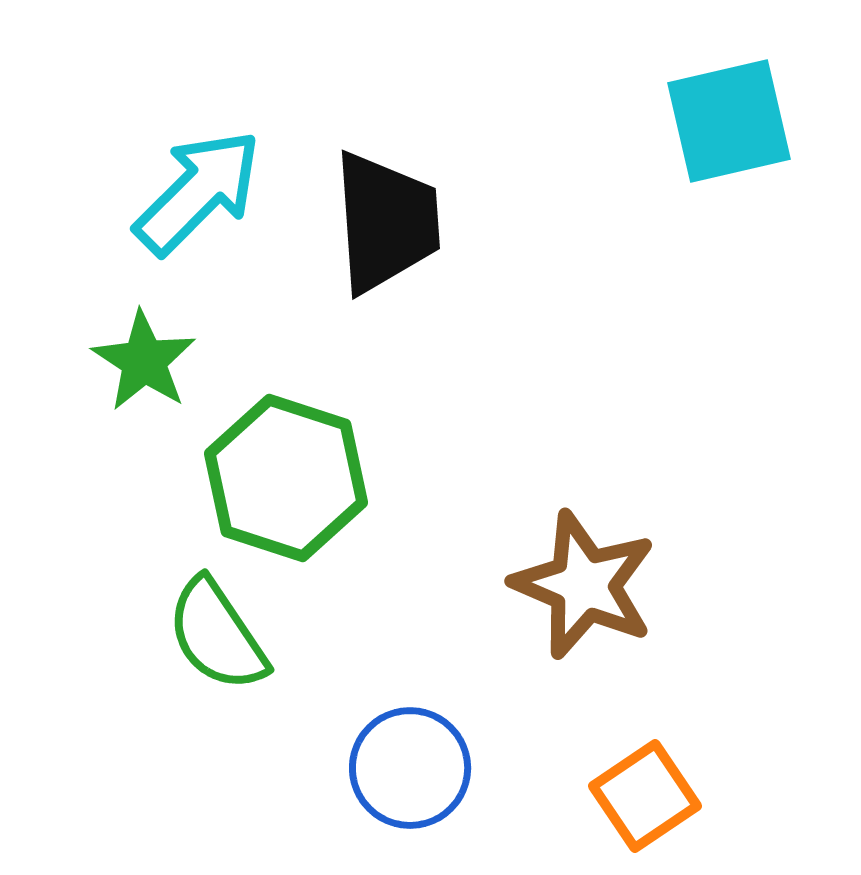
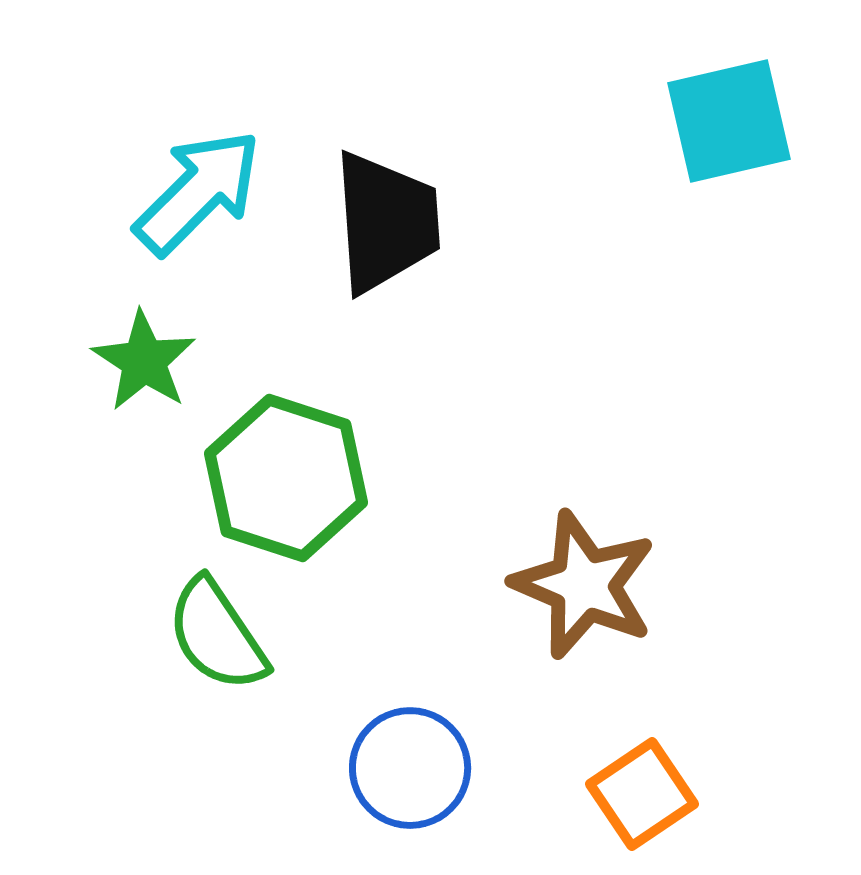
orange square: moved 3 px left, 2 px up
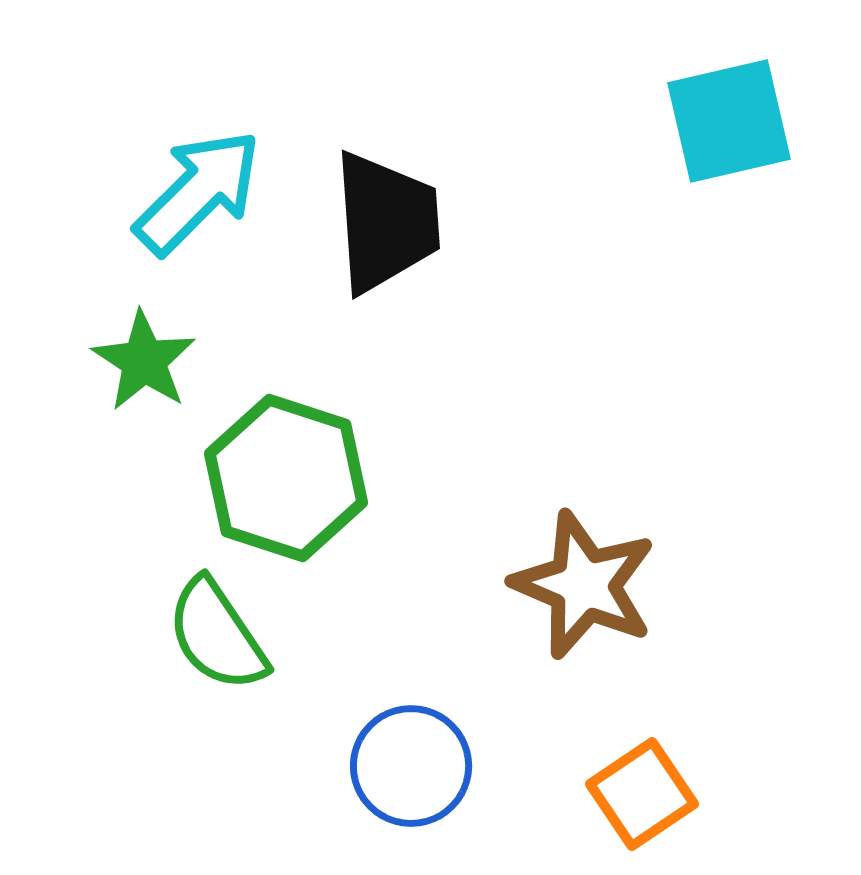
blue circle: moved 1 px right, 2 px up
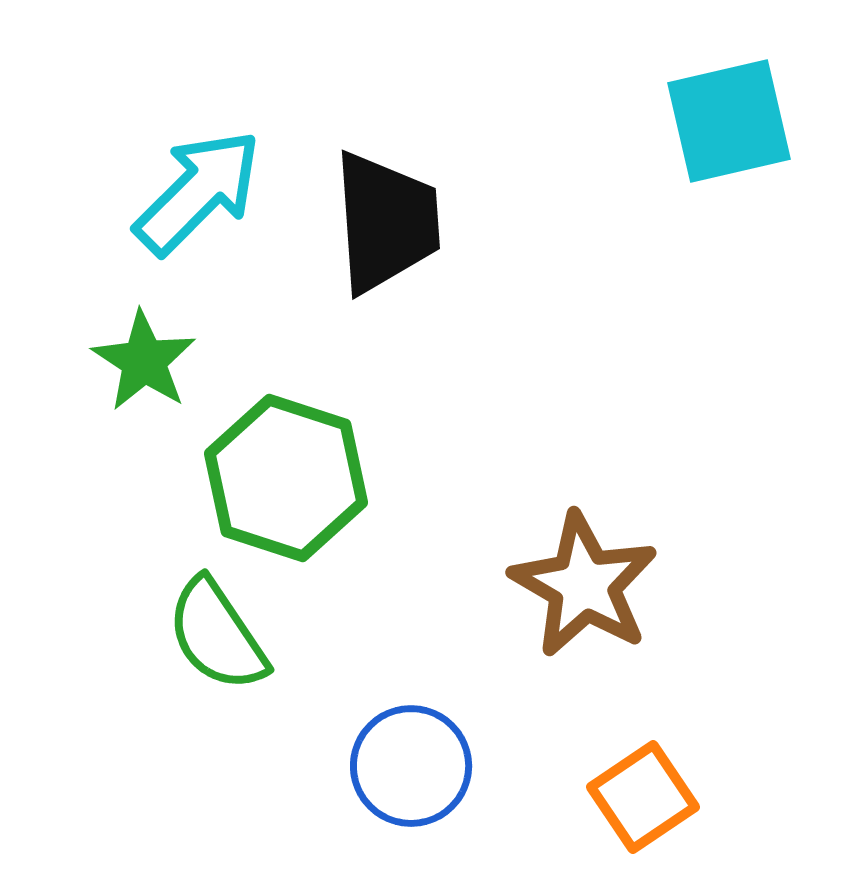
brown star: rotated 7 degrees clockwise
orange square: moved 1 px right, 3 px down
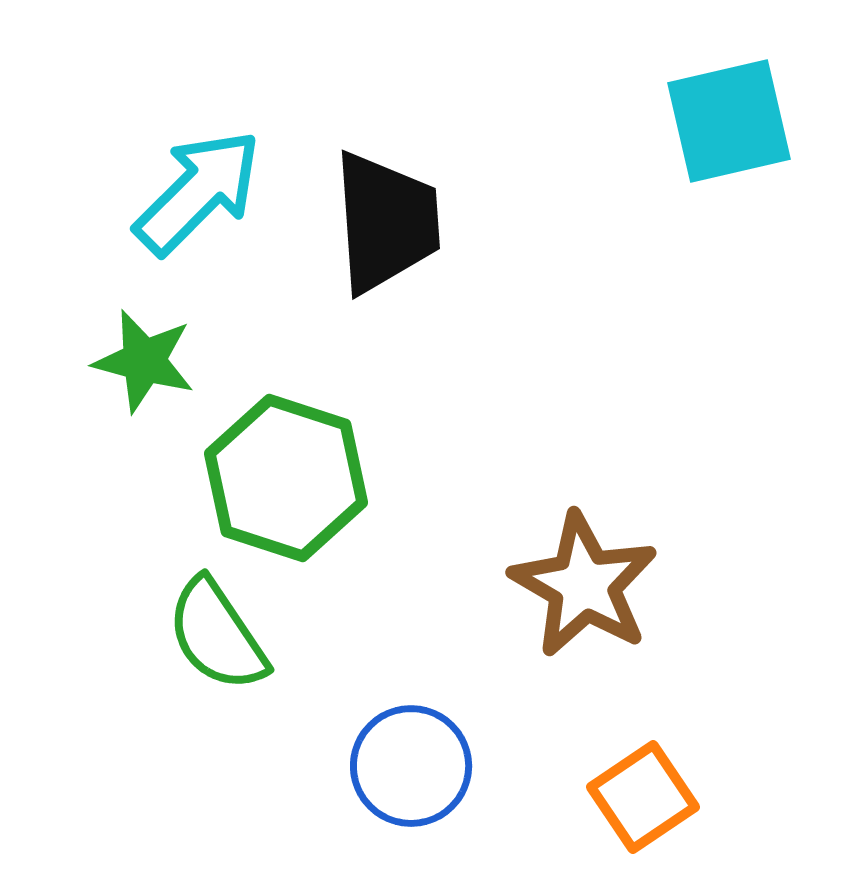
green star: rotated 18 degrees counterclockwise
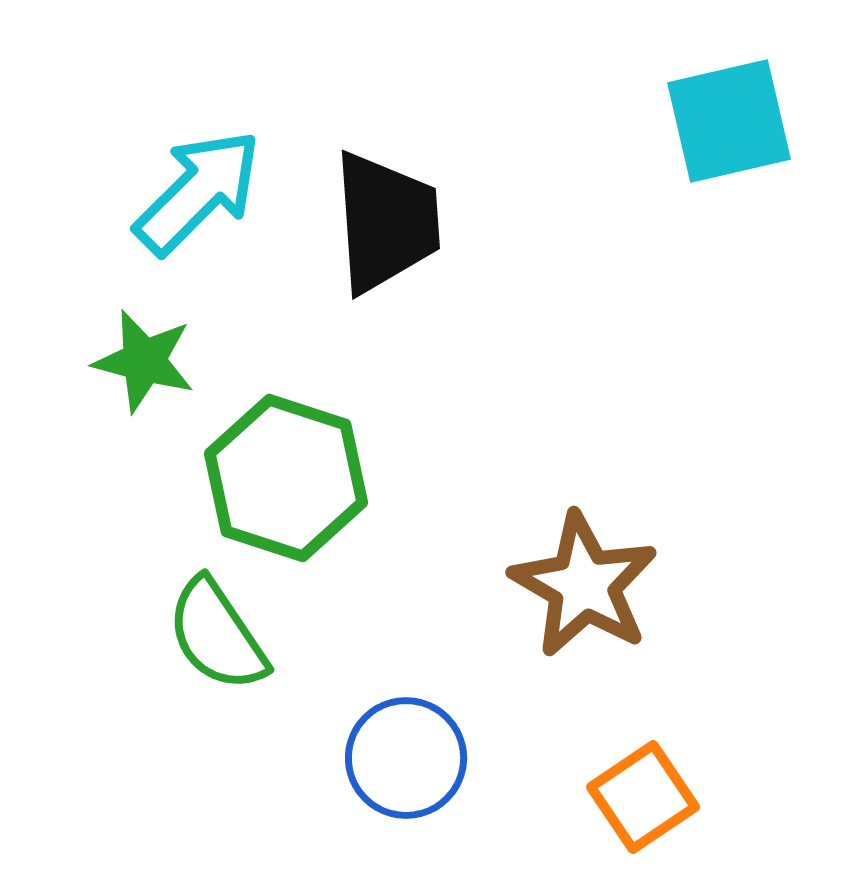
blue circle: moved 5 px left, 8 px up
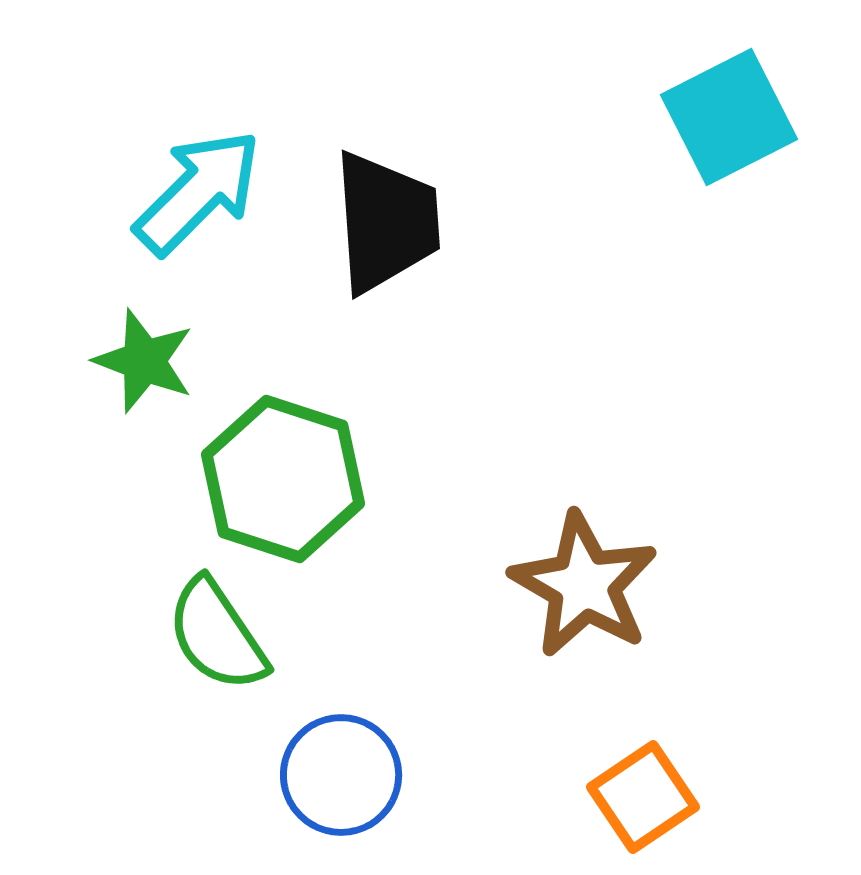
cyan square: moved 4 px up; rotated 14 degrees counterclockwise
green star: rotated 6 degrees clockwise
green hexagon: moved 3 px left, 1 px down
blue circle: moved 65 px left, 17 px down
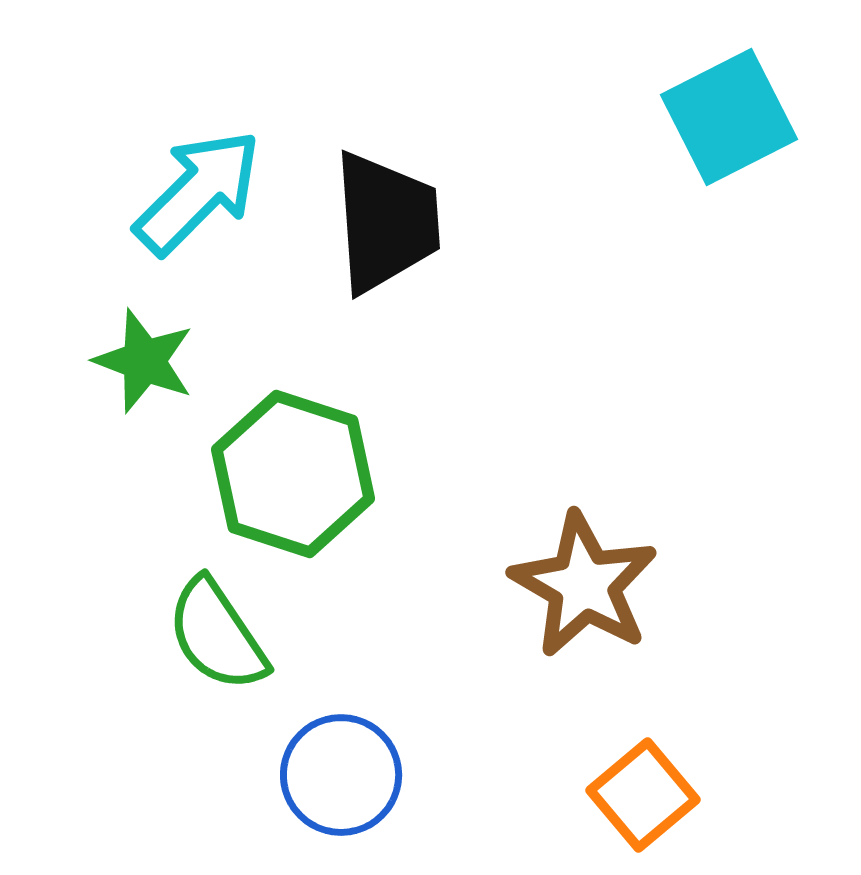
green hexagon: moved 10 px right, 5 px up
orange square: moved 2 px up; rotated 6 degrees counterclockwise
